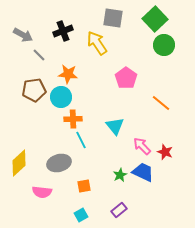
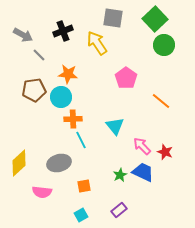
orange line: moved 2 px up
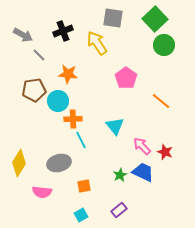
cyan circle: moved 3 px left, 4 px down
yellow diamond: rotated 16 degrees counterclockwise
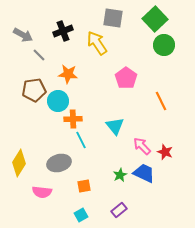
orange line: rotated 24 degrees clockwise
blue trapezoid: moved 1 px right, 1 px down
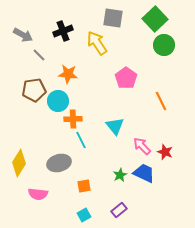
pink semicircle: moved 4 px left, 2 px down
cyan square: moved 3 px right
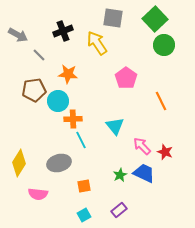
gray arrow: moved 5 px left
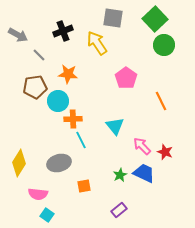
brown pentagon: moved 1 px right, 3 px up
cyan square: moved 37 px left; rotated 24 degrees counterclockwise
